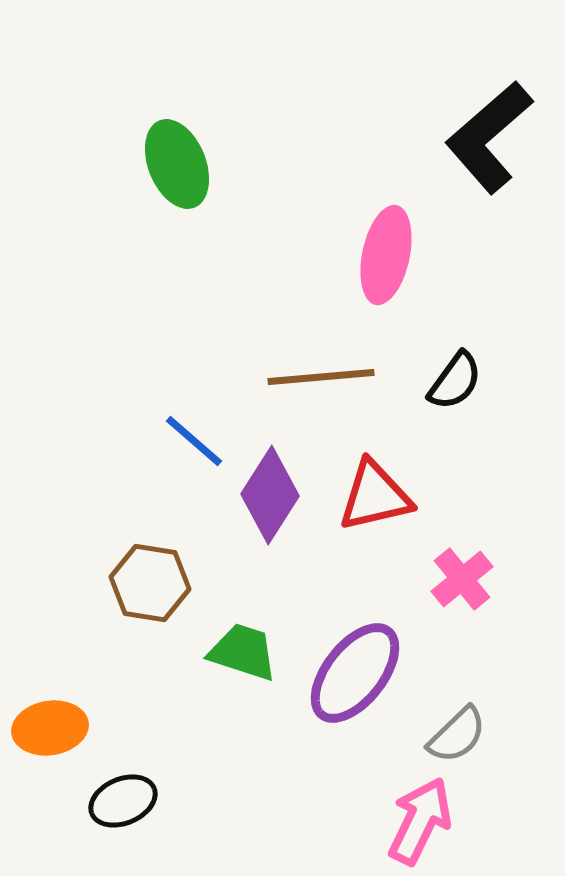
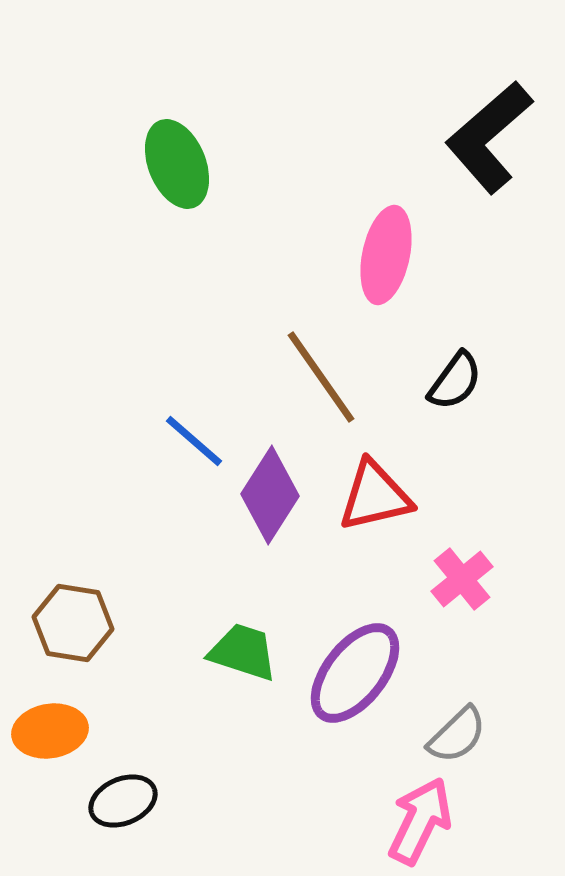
brown line: rotated 60 degrees clockwise
brown hexagon: moved 77 px left, 40 px down
orange ellipse: moved 3 px down
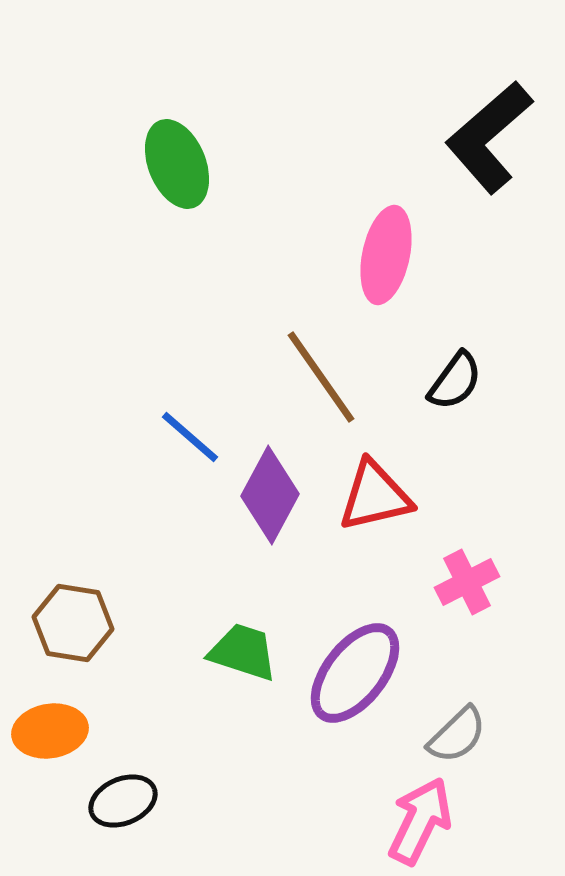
blue line: moved 4 px left, 4 px up
purple diamond: rotated 4 degrees counterclockwise
pink cross: moved 5 px right, 3 px down; rotated 12 degrees clockwise
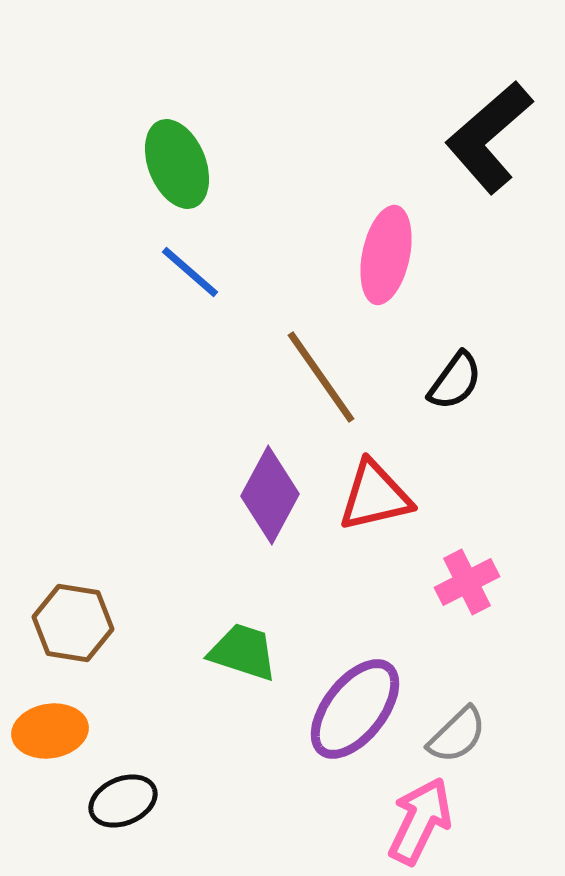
blue line: moved 165 px up
purple ellipse: moved 36 px down
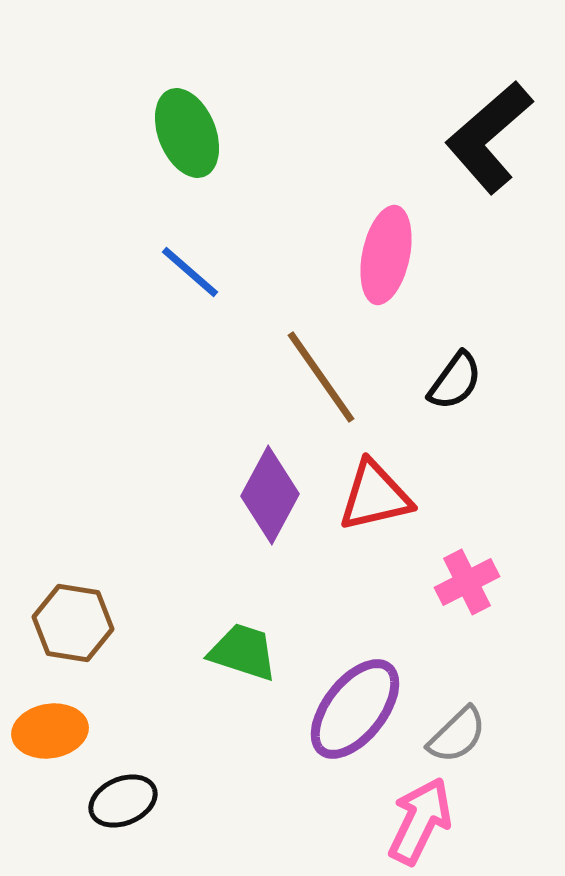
green ellipse: moved 10 px right, 31 px up
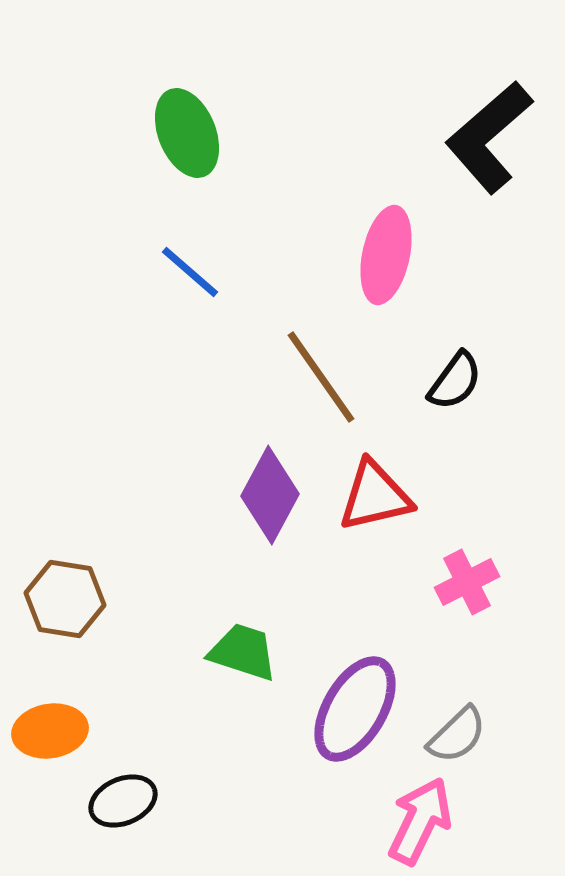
brown hexagon: moved 8 px left, 24 px up
purple ellipse: rotated 8 degrees counterclockwise
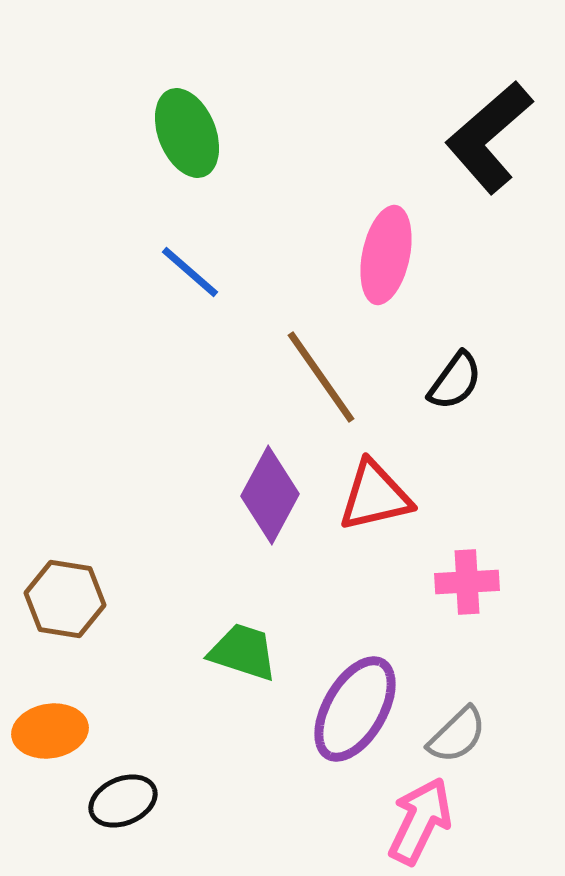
pink cross: rotated 24 degrees clockwise
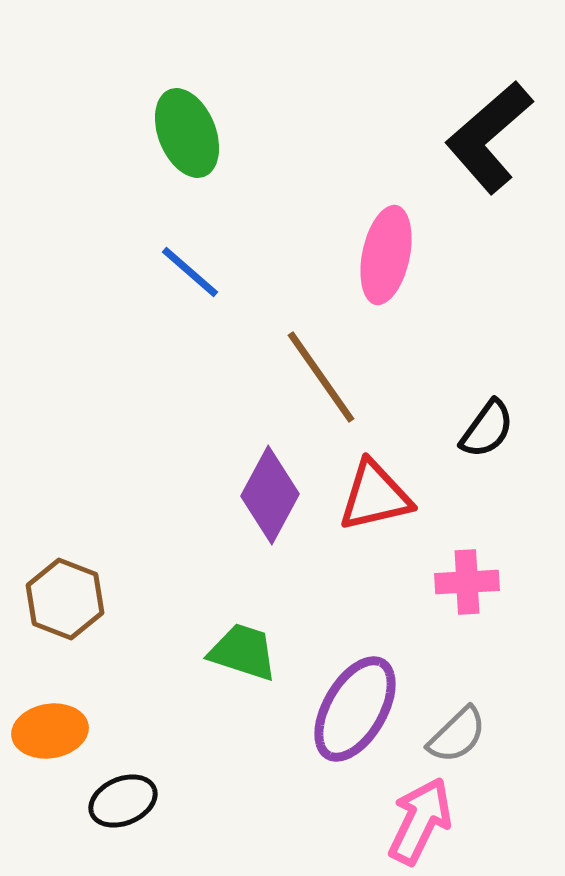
black semicircle: moved 32 px right, 48 px down
brown hexagon: rotated 12 degrees clockwise
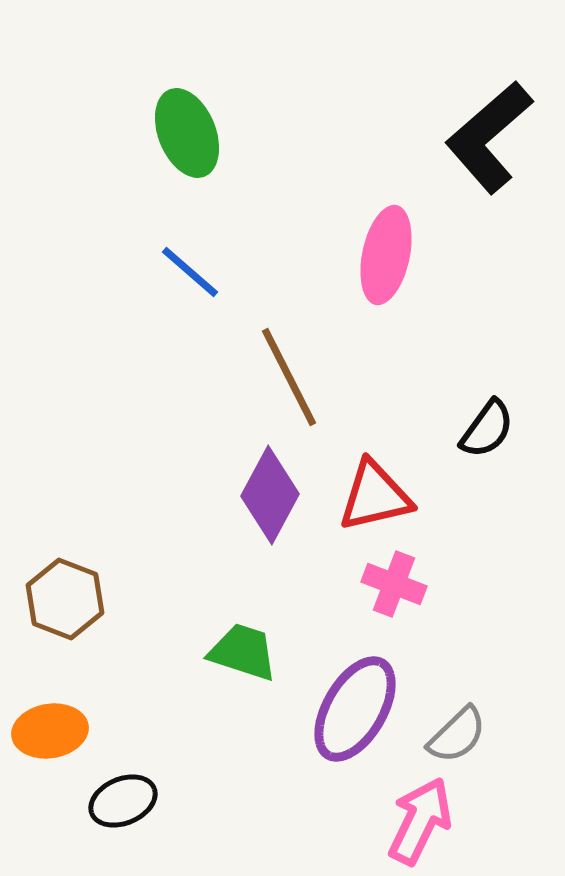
brown line: moved 32 px left; rotated 8 degrees clockwise
pink cross: moved 73 px left, 2 px down; rotated 24 degrees clockwise
